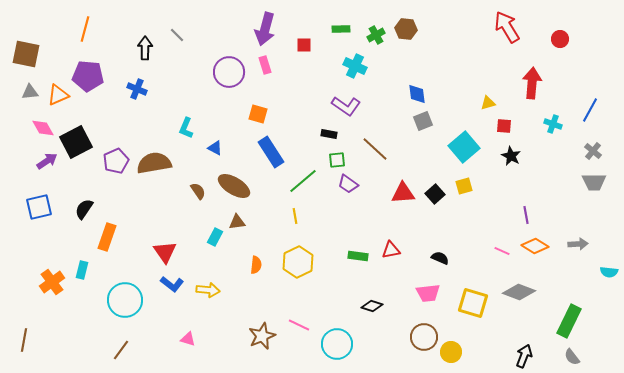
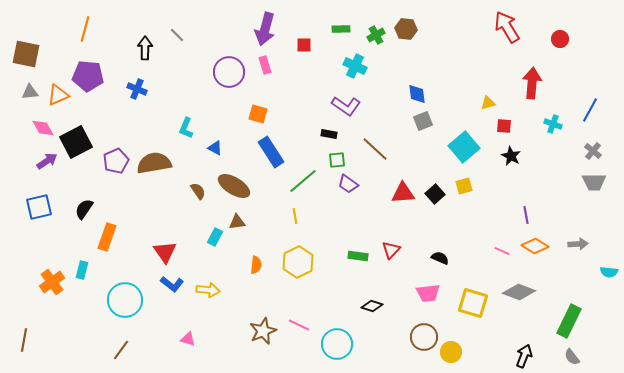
red triangle at (391, 250): rotated 36 degrees counterclockwise
brown star at (262, 336): moved 1 px right, 5 px up
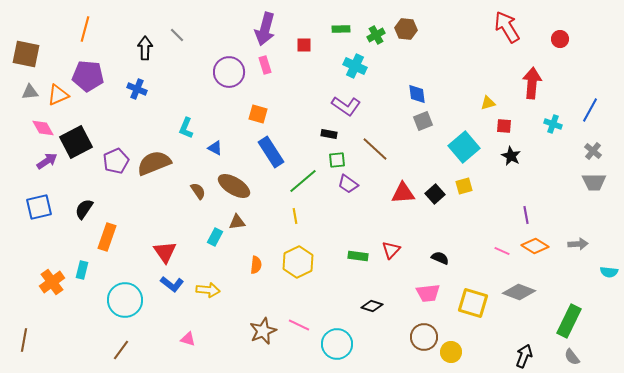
brown semicircle at (154, 163): rotated 12 degrees counterclockwise
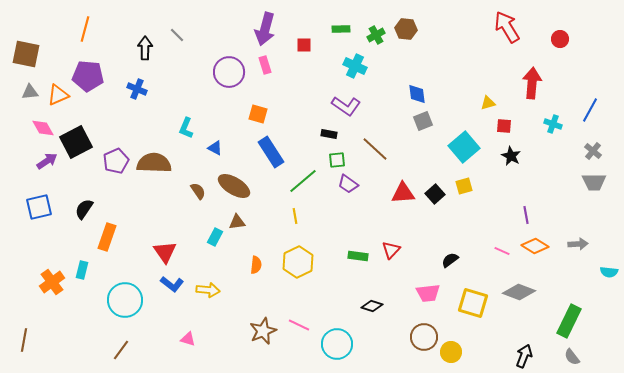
brown semicircle at (154, 163): rotated 24 degrees clockwise
black semicircle at (440, 258): moved 10 px right, 2 px down; rotated 60 degrees counterclockwise
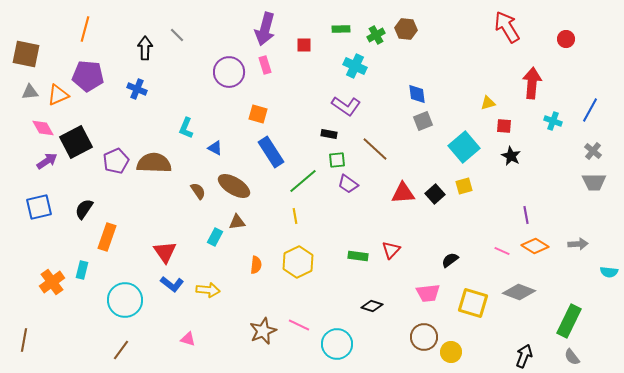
red circle at (560, 39): moved 6 px right
cyan cross at (553, 124): moved 3 px up
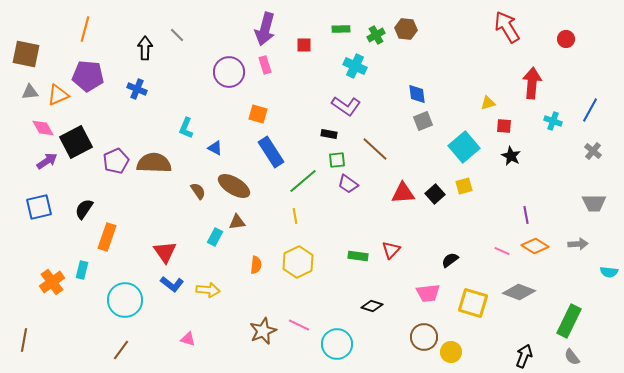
gray trapezoid at (594, 182): moved 21 px down
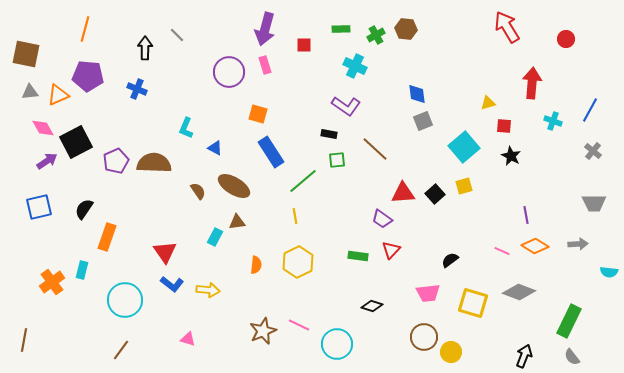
purple trapezoid at (348, 184): moved 34 px right, 35 px down
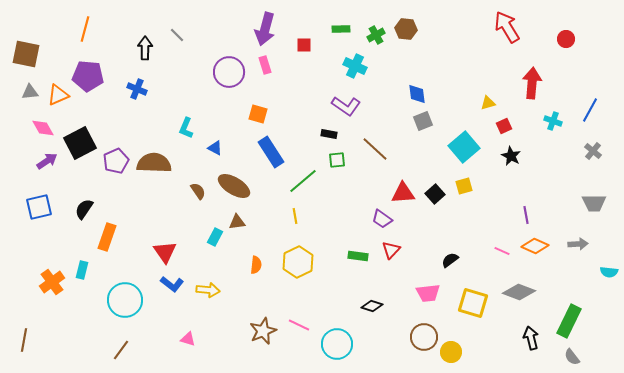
red square at (504, 126): rotated 28 degrees counterclockwise
black square at (76, 142): moved 4 px right, 1 px down
orange diamond at (535, 246): rotated 8 degrees counterclockwise
black arrow at (524, 356): moved 7 px right, 18 px up; rotated 35 degrees counterclockwise
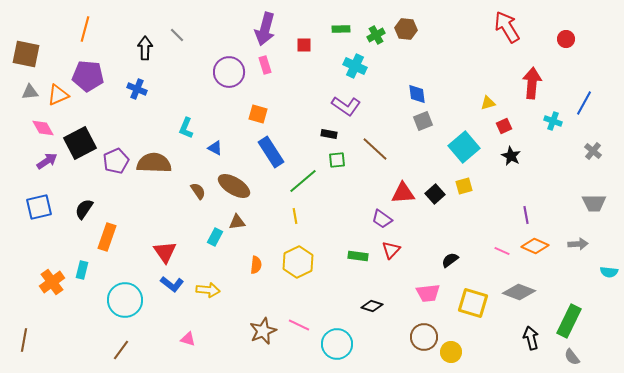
blue line at (590, 110): moved 6 px left, 7 px up
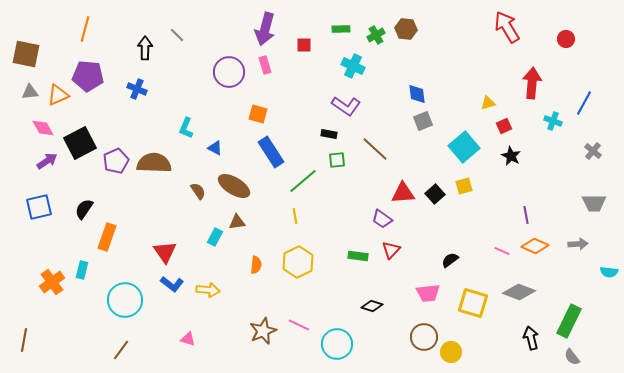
cyan cross at (355, 66): moved 2 px left
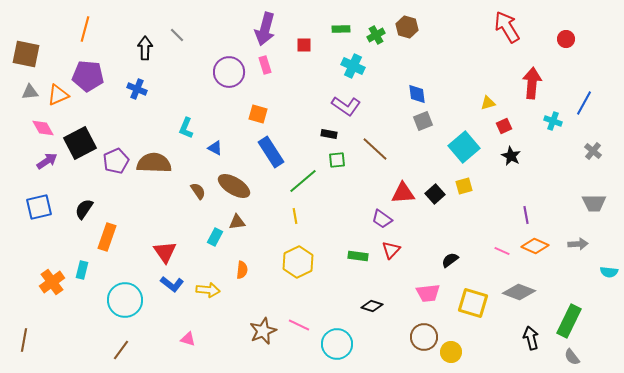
brown hexagon at (406, 29): moved 1 px right, 2 px up; rotated 10 degrees clockwise
orange semicircle at (256, 265): moved 14 px left, 5 px down
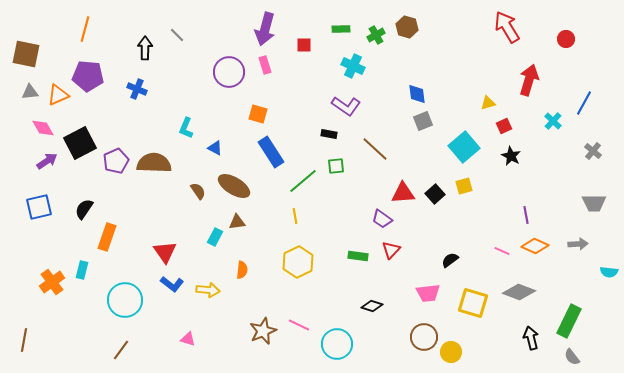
red arrow at (532, 83): moved 3 px left, 3 px up; rotated 12 degrees clockwise
cyan cross at (553, 121): rotated 24 degrees clockwise
green square at (337, 160): moved 1 px left, 6 px down
